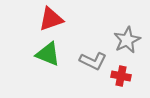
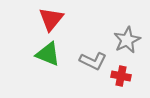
red triangle: rotated 32 degrees counterclockwise
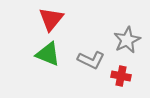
gray L-shape: moved 2 px left, 1 px up
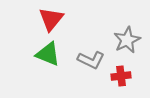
red cross: rotated 18 degrees counterclockwise
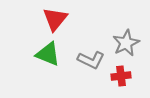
red triangle: moved 4 px right
gray star: moved 1 px left, 3 px down
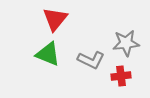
gray star: rotated 20 degrees clockwise
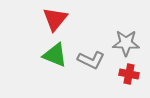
gray star: rotated 8 degrees clockwise
green triangle: moved 7 px right, 1 px down
red cross: moved 8 px right, 2 px up; rotated 18 degrees clockwise
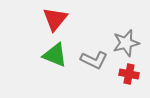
gray star: rotated 16 degrees counterclockwise
gray L-shape: moved 3 px right
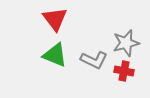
red triangle: rotated 16 degrees counterclockwise
red cross: moved 5 px left, 3 px up
